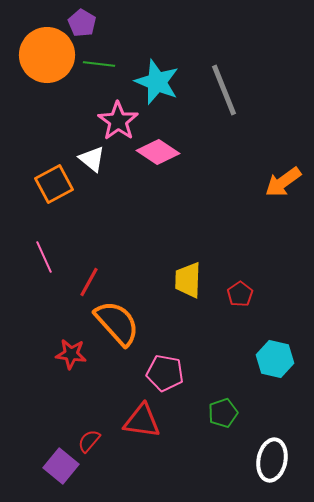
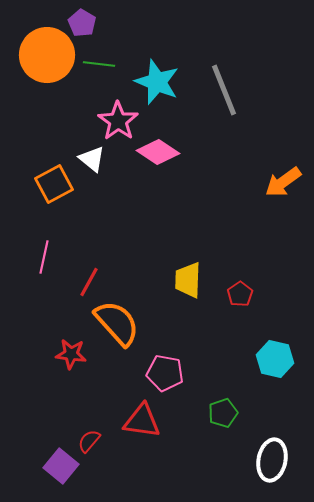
pink line: rotated 36 degrees clockwise
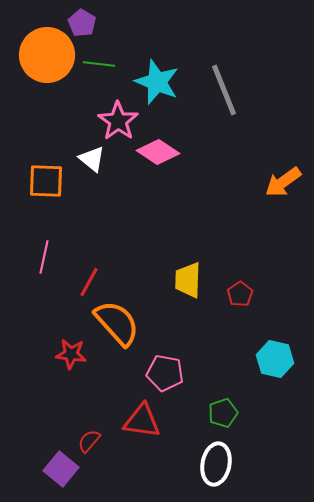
orange square: moved 8 px left, 3 px up; rotated 30 degrees clockwise
white ellipse: moved 56 px left, 4 px down
purple square: moved 3 px down
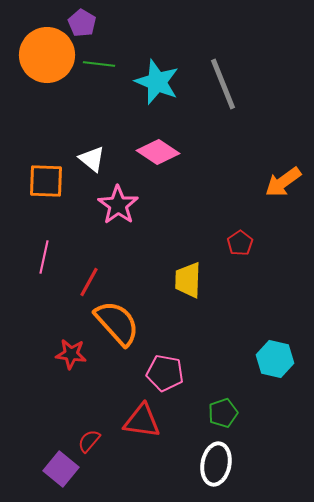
gray line: moved 1 px left, 6 px up
pink star: moved 84 px down
red pentagon: moved 51 px up
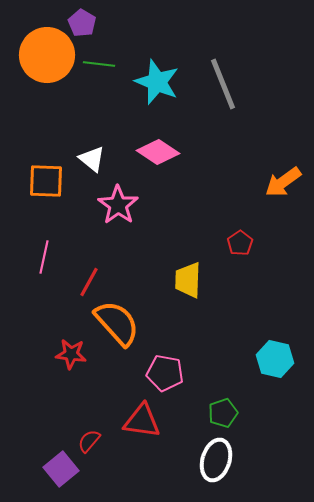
white ellipse: moved 4 px up; rotated 6 degrees clockwise
purple square: rotated 12 degrees clockwise
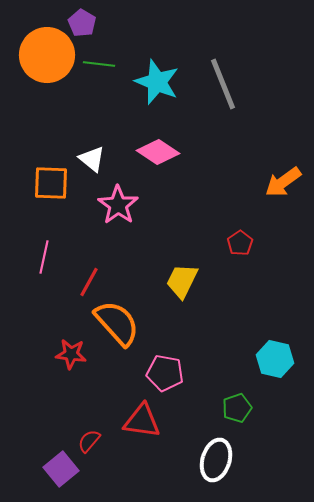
orange square: moved 5 px right, 2 px down
yellow trapezoid: moved 6 px left, 1 px down; rotated 24 degrees clockwise
green pentagon: moved 14 px right, 5 px up
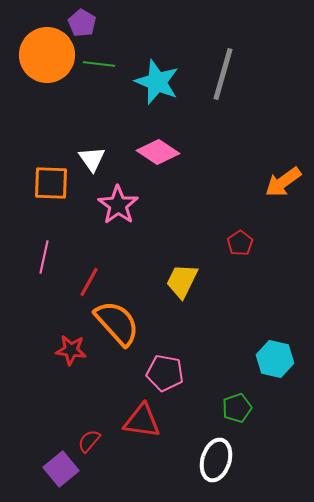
gray line: moved 10 px up; rotated 38 degrees clockwise
white triangle: rotated 16 degrees clockwise
red star: moved 4 px up
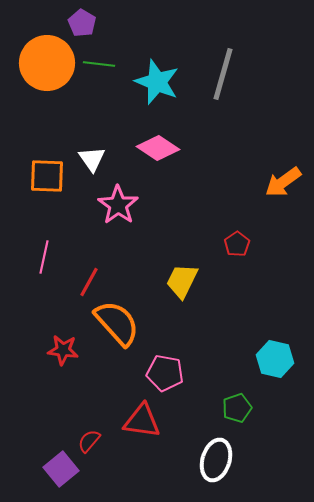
orange circle: moved 8 px down
pink diamond: moved 4 px up
orange square: moved 4 px left, 7 px up
red pentagon: moved 3 px left, 1 px down
red star: moved 8 px left
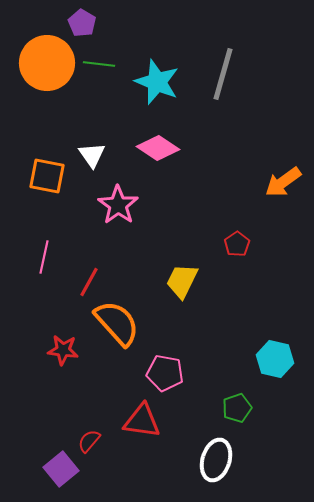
white triangle: moved 4 px up
orange square: rotated 9 degrees clockwise
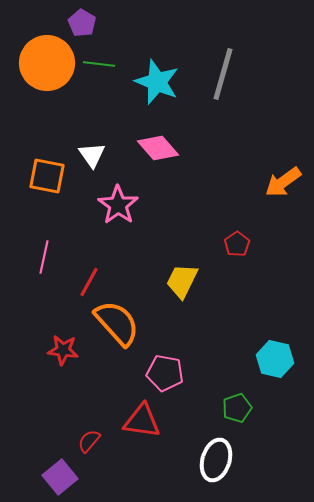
pink diamond: rotated 15 degrees clockwise
purple square: moved 1 px left, 8 px down
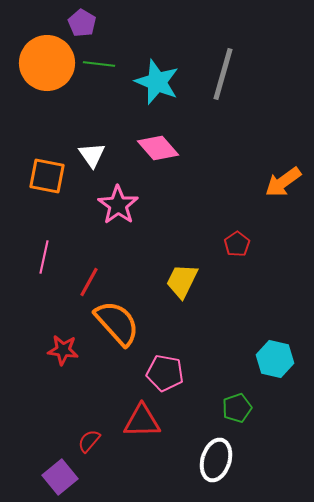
red triangle: rotated 9 degrees counterclockwise
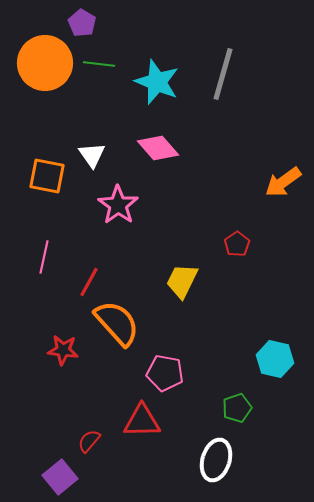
orange circle: moved 2 px left
